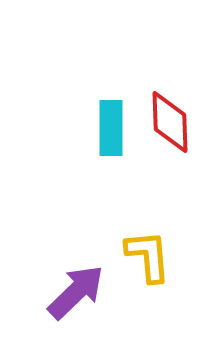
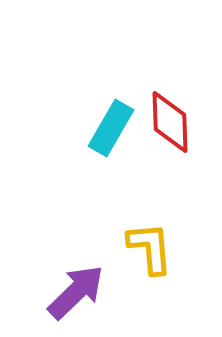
cyan rectangle: rotated 30 degrees clockwise
yellow L-shape: moved 2 px right, 8 px up
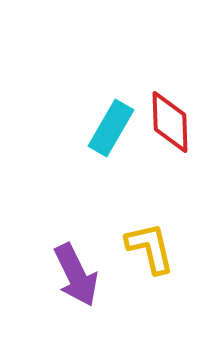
yellow L-shape: rotated 8 degrees counterclockwise
purple arrow: moved 17 px up; rotated 108 degrees clockwise
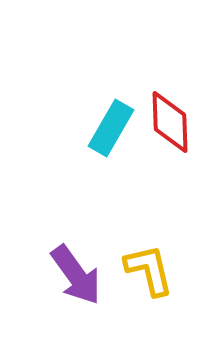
yellow L-shape: moved 1 px left, 22 px down
purple arrow: rotated 10 degrees counterclockwise
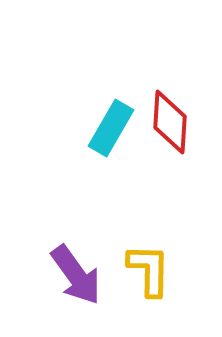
red diamond: rotated 6 degrees clockwise
yellow L-shape: rotated 14 degrees clockwise
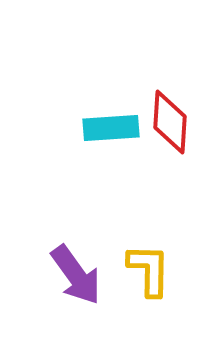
cyan rectangle: rotated 56 degrees clockwise
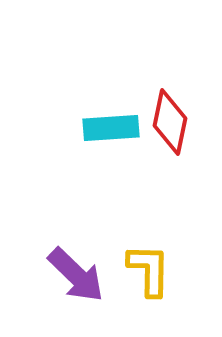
red diamond: rotated 8 degrees clockwise
purple arrow: rotated 10 degrees counterclockwise
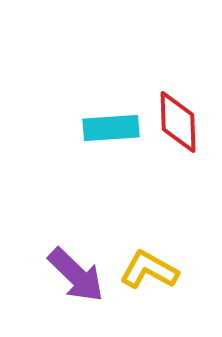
red diamond: moved 8 px right; rotated 14 degrees counterclockwise
yellow L-shape: rotated 62 degrees counterclockwise
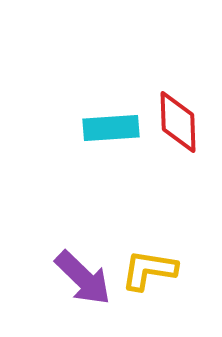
yellow L-shape: rotated 20 degrees counterclockwise
purple arrow: moved 7 px right, 3 px down
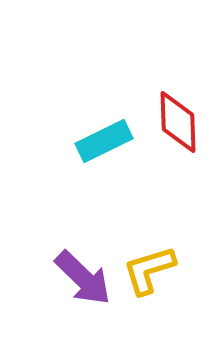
cyan rectangle: moved 7 px left, 13 px down; rotated 22 degrees counterclockwise
yellow L-shape: rotated 26 degrees counterclockwise
